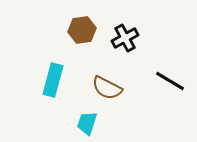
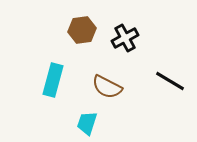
brown semicircle: moved 1 px up
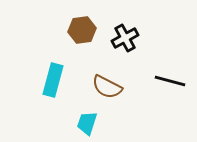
black line: rotated 16 degrees counterclockwise
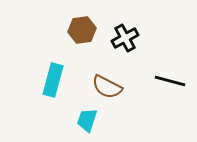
cyan trapezoid: moved 3 px up
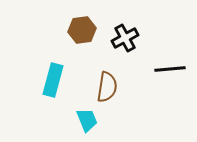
black line: moved 12 px up; rotated 20 degrees counterclockwise
brown semicircle: rotated 108 degrees counterclockwise
cyan trapezoid: rotated 140 degrees clockwise
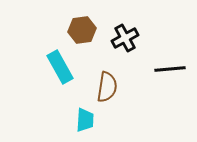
cyan rectangle: moved 7 px right, 13 px up; rotated 44 degrees counterclockwise
cyan trapezoid: moved 2 px left; rotated 25 degrees clockwise
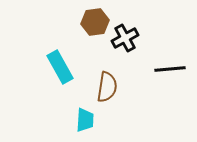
brown hexagon: moved 13 px right, 8 px up
